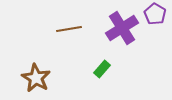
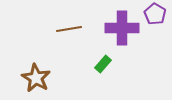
purple cross: rotated 32 degrees clockwise
green rectangle: moved 1 px right, 5 px up
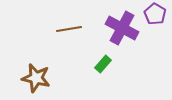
purple cross: rotated 28 degrees clockwise
brown star: rotated 16 degrees counterclockwise
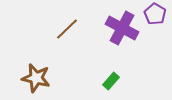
brown line: moved 2 px left; rotated 35 degrees counterclockwise
green rectangle: moved 8 px right, 17 px down
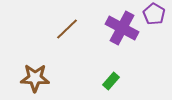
purple pentagon: moved 1 px left
brown star: moved 1 px left; rotated 12 degrees counterclockwise
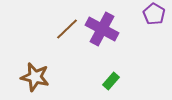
purple cross: moved 20 px left, 1 px down
brown star: moved 1 px up; rotated 12 degrees clockwise
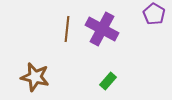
brown line: rotated 40 degrees counterclockwise
green rectangle: moved 3 px left
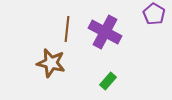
purple cross: moved 3 px right, 3 px down
brown star: moved 16 px right, 14 px up
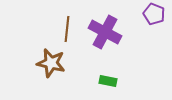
purple pentagon: rotated 10 degrees counterclockwise
green rectangle: rotated 60 degrees clockwise
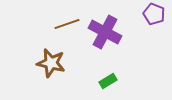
brown line: moved 5 px up; rotated 65 degrees clockwise
green rectangle: rotated 42 degrees counterclockwise
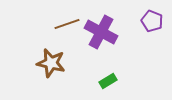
purple pentagon: moved 2 px left, 7 px down
purple cross: moved 4 px left
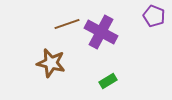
purple pentagon: moved 2 px right, 5 px up
